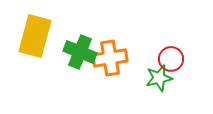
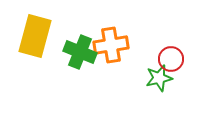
orange cross: moved 1 px right, 13 px up
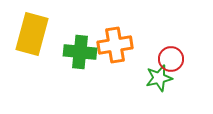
yellow rectangle: moved 3 px left, 2 px up
orange cross: moved 4 px right
green cross: rotated 16 degrees counterclockwise
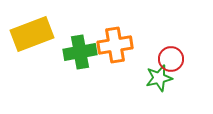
yellow rectangle: rotated 54 degrees clockwise
green cross: rotated 16 degrees counterclockwise
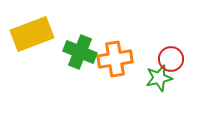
orange cross: moved 14 px down
green cross: rotated 32 degrees clockwise
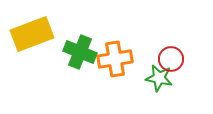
green star: rotated 24 degrees clockwise
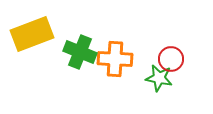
orange cross: rotated 12 degrees clockwise
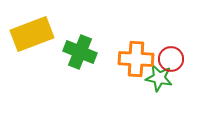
orange cross: moved 21 px right
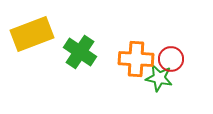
green cross: rotated 12 degrees clockwise
